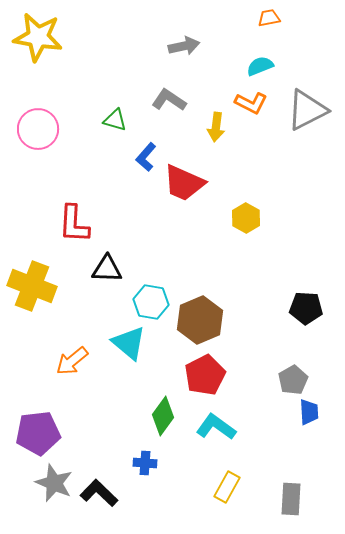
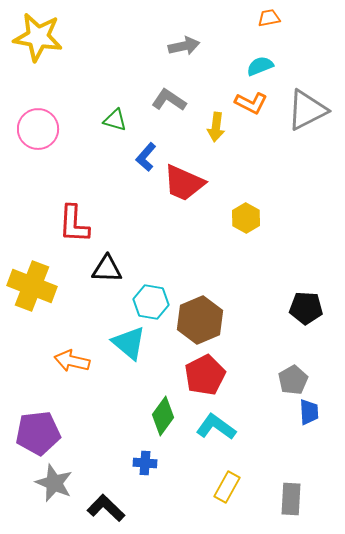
orange arrow: rotated 52 degrees clockwise
black L-shape: moved 7 px right, 15 px down
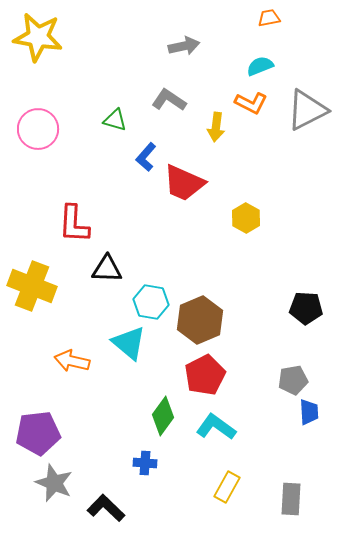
gray pentagon: rotated 20 degrees clockwise
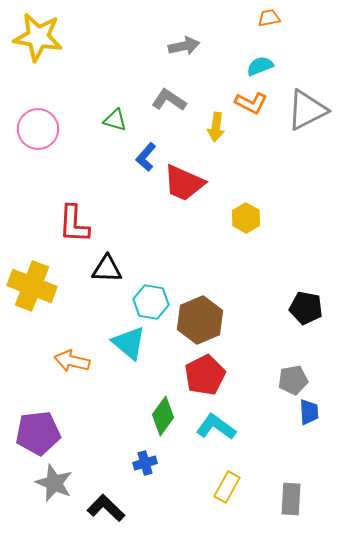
black pentagon: rotated 8 degrees clockwise
blue cross: rotated 20 degrees counterclockwise
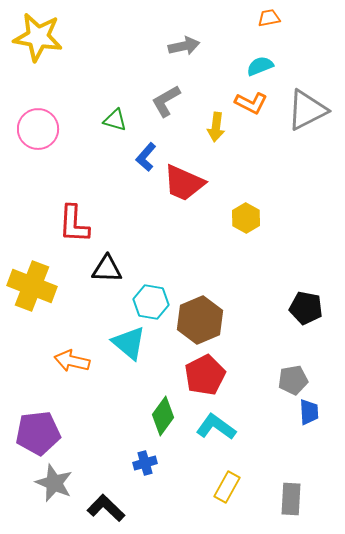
gray L-shape: moved 3 px left, 1 px down; rotated 64 degrees counterclockwise
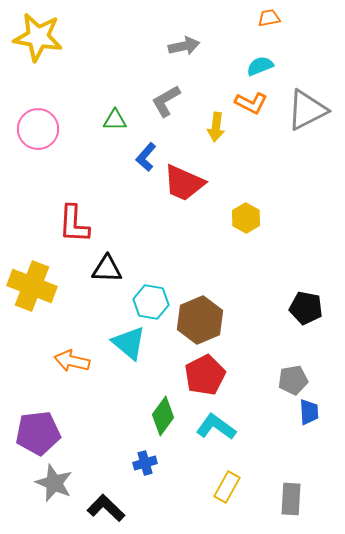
green triangle: rotated 15 degrees counterclockwise
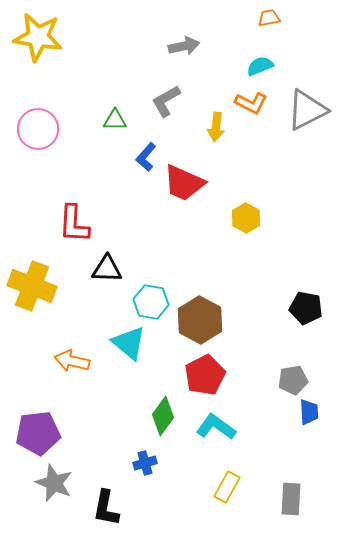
brown hexagon: rotated 9 degrees counterclockwise
black L-shape: rotated 123 degrees counterclockwise
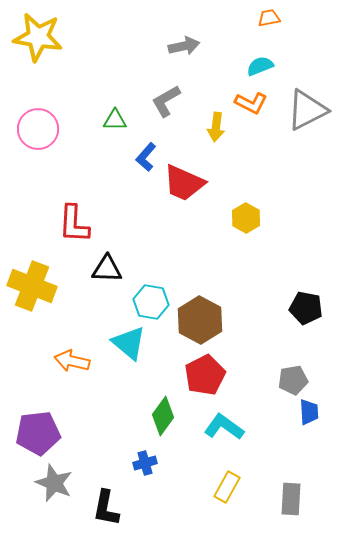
cyan L-shape: moved 8 px right
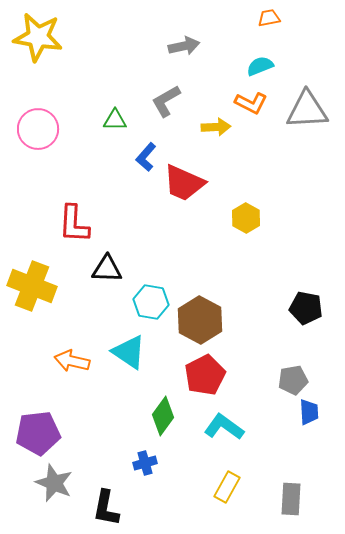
gray triangle: rotated 24 degrees clockwise
yellow arrow: rotated 100 degrees counterclockwise
cyan triangle: moved 9 px down; rotated 6 degrees counterclockwise
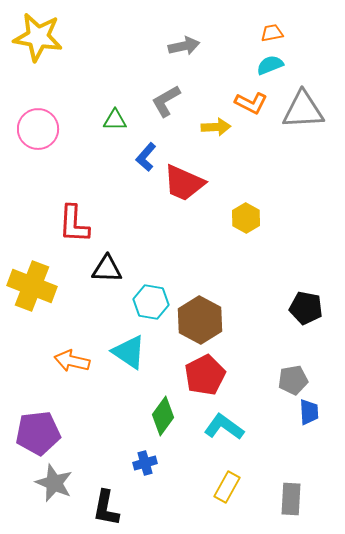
orange trapezoid: moved 3 px right, 15 px down
cyan semicircle: moved 10 px right, 1 px up
gray triangle: moved 4 px left
